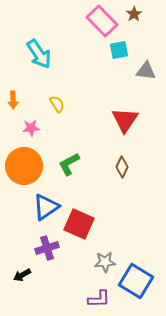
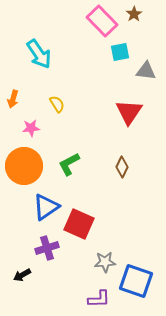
cyan square: moved 1 px right, 2 px down
orange arrow: moved 1 px up; rotated 18 degrees clockwise
red triangle: moved 4 px right, 8 px up
blue square: rotated 12 degrees counterclockwise
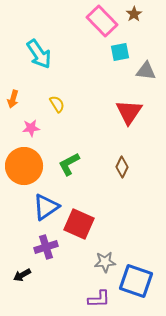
purple cross: moved 1 px left, 1 px up
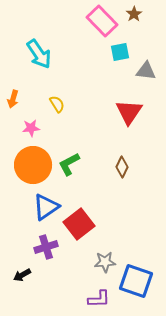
orange circle: moved 9 px right, 1 px up
red square: rotated 28 degrees clockwise
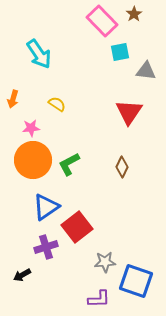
yellow semicircle: rotated 24 degrees counterclockwise
orange circle: moved 5 px up
red square: moved 2 px left, 3 px down
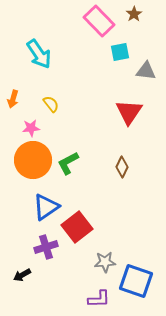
pink rectangle: moved 3 px left
yellow semicircle: moved 6 px left; rotated 18 degrees clockwise
green L-shape: moved 1 px left, 1 px up
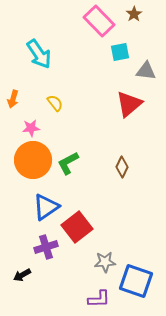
yellow semicircle: moved 4 px right, 1 px up
red triangle: moved 8 px up; rotated 16 degrees clockwise
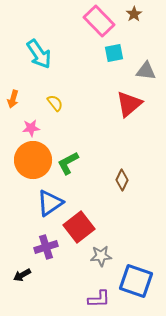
cyan square: moved 6 px left, 1 px down
brown diamond: moved 13 px down
blue triangle: moved 4 px right, 4 px up
red square: moved 2 px right
gray star: moved 4 px left, 6 px up
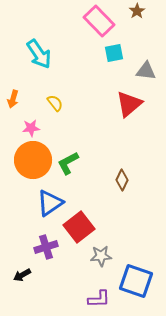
brown star: moved 3 px right, 3 px up
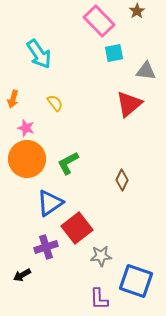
pink star: moved 5 px left; rotated 24 degrees clockwise
orange circle: moved 6 px left, 1 px up
red square: moved 2 px left, 1 px down
purple L-shape: rotated 90 degrees clockwise
